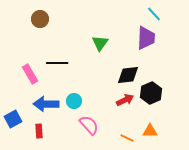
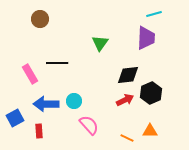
cyan line: rotated 63 degrees counterclockwise
blue square: moved 2 px right, 1 px up
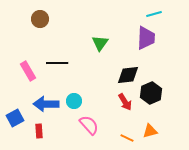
pink rectangle: moved 2 px left, 3 px up
red arrow: moved 2 px down; rotated 84 degrees clockwise
orange triangle: rotated 14 degrees counterclockwise
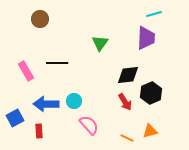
pink rectangle: moved 2 px left
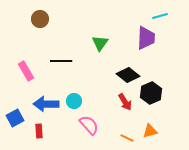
cyan line: moved 6 px right, 2 px down
black line: moved 4 px right, 2 px up
black diamond: rotated 45 degrees clockwise
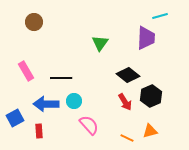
brown circle: moved 6 px left, 3 px down
black line: moved 17 px down
black hexagon: moved 3 px down
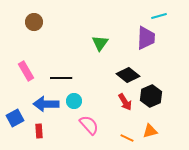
cyan line: moved 1 px left
